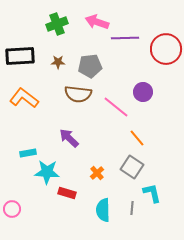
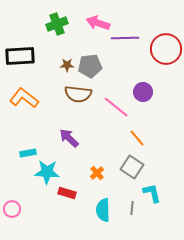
pink arrow: moved 1 px right, 1 px down
brown star: moved 9 px right, 3 px down
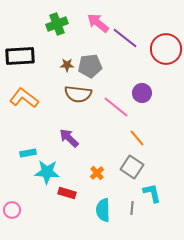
pink arrow: rotated 20 degrees clockwise
purple line: rotated 40 degrees clockwise
purple circle: moved 1 px left, 1 px down
pink circle: moved 1 px down
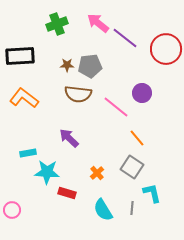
cyan semicircle: rotated 30 degrees counterclockwise
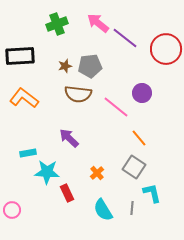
brown star: moved 2 px left, 1 px down; rotated 16 degrees counterclockwise
orange line: moved 2 px right
gray square: moved 2 px right
red rectangle: rotated 48 degrees clockwise
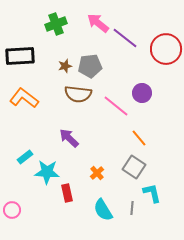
green cross: moved 1 px left
pink line: moved 1 px up
cyan rectangle: moved 3 px left, 4 px down; rotated 28 degrees counterclockwise
red rectangle: rotated 12 degrees clockwise
